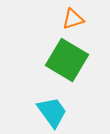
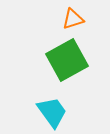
green square: rotated 30 degrees clockwise
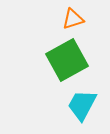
cyan trapezoid: moved 30 px right, 7 px up; rotated 116 degrees counterclockwise
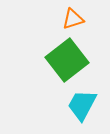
green square: rotated 9 degrees counterclockwise
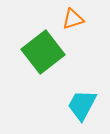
green square: moved 24 px left, 8 px up
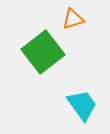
cyan trapezoid: rotated 116 degrees clockwise
